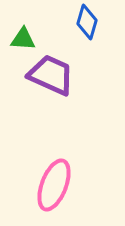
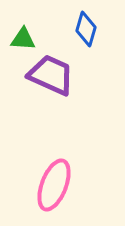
blue diamond: moved 1 px left, 7 px down
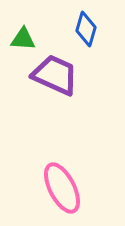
purple trapezoid: moved 4 px right
pink ellipse: moved 8 px right, 3 px down; rotated 48 degrees counterclockwise
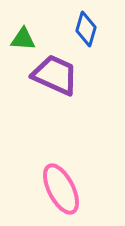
pink ellipse: moved 1 px left, 1 px down
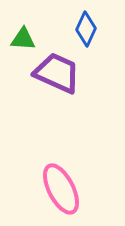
blue diamond: rotated 8 degrees clockwise
purple trapezoid: moved 2 px right, 2 px up
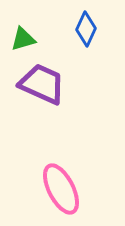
green triangle: rotated 20 degrees counterclockwise
purple trapezoid: moved 15 px left, 11 px down
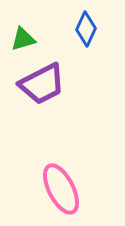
purple trapezoid: rotated 129 degrees clockwise
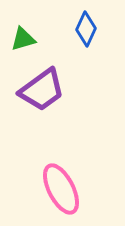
purple trapezoid: moved 6 px down; rotated 9 degrees counterclockwise
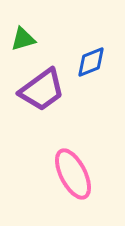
blue diamond: moved 5 px right, 33 px down; rotated 44 degrees clockwise
pink ellipse: moved 12 px right, 15 px up
